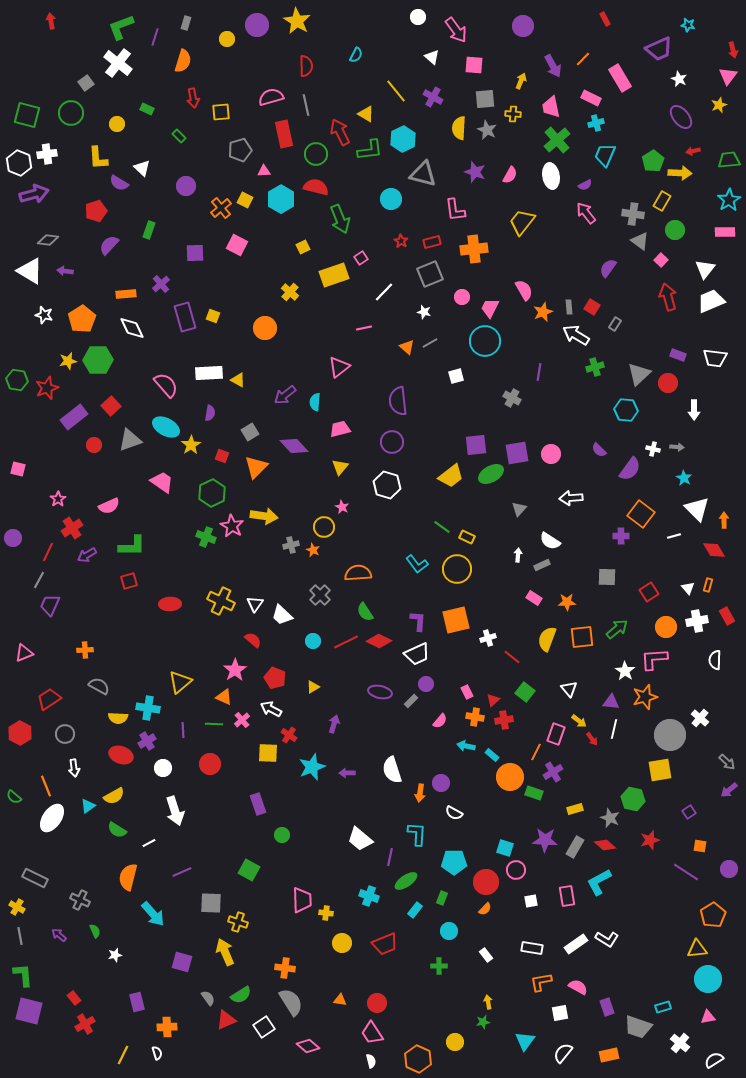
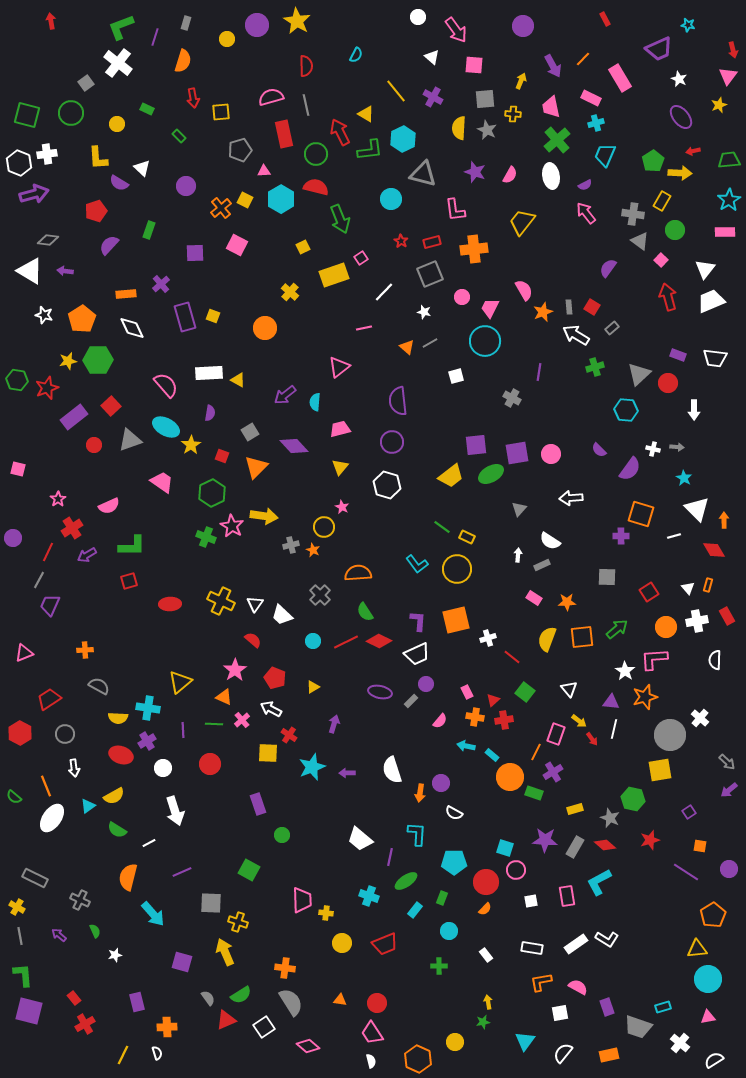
gray rectangle at (615, 324): moved 3 px left, 4 px down; rotated 16 degrees clockwise
orange square at (641, 514): rotated 20 degrees counterclockwise
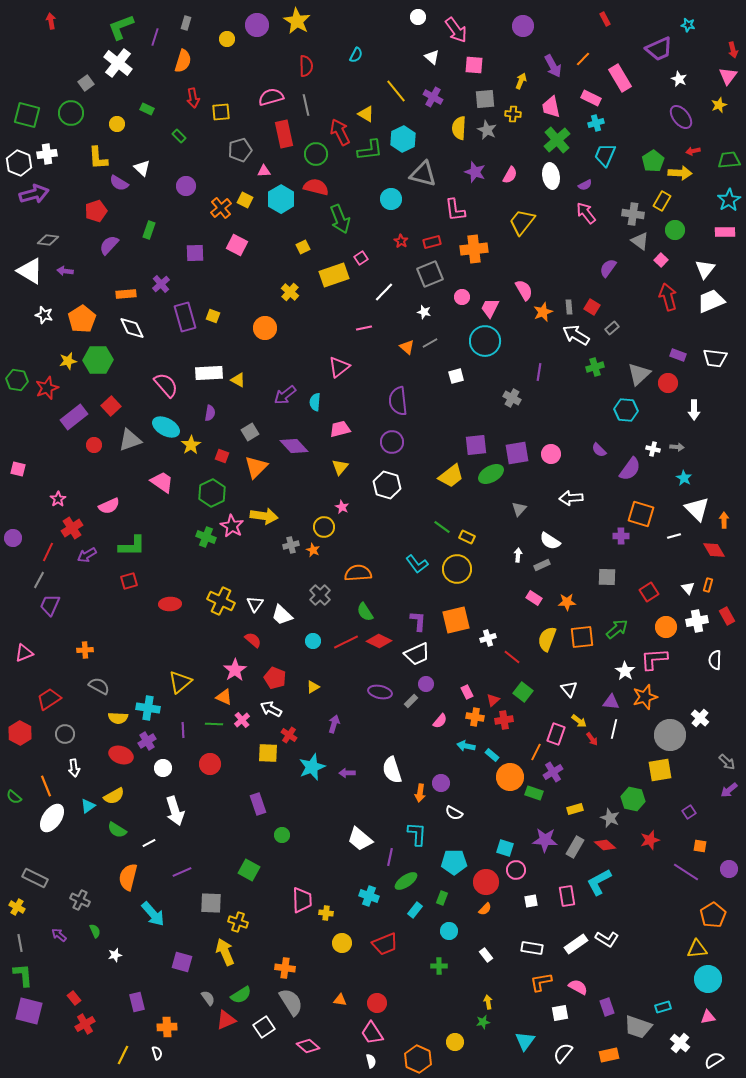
green square at (525, 692): moved 2 px left
gray line at (20, 936): moved 7 px down
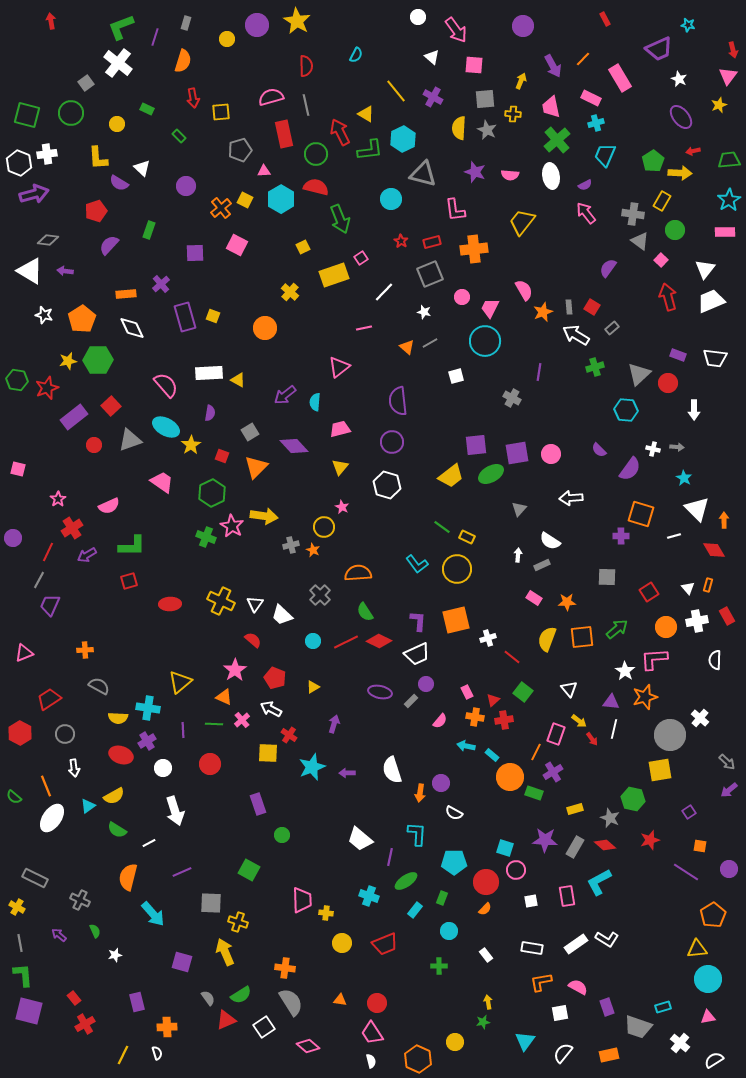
pink semicircle at (510, 175): rotated 66 degrees clockwise
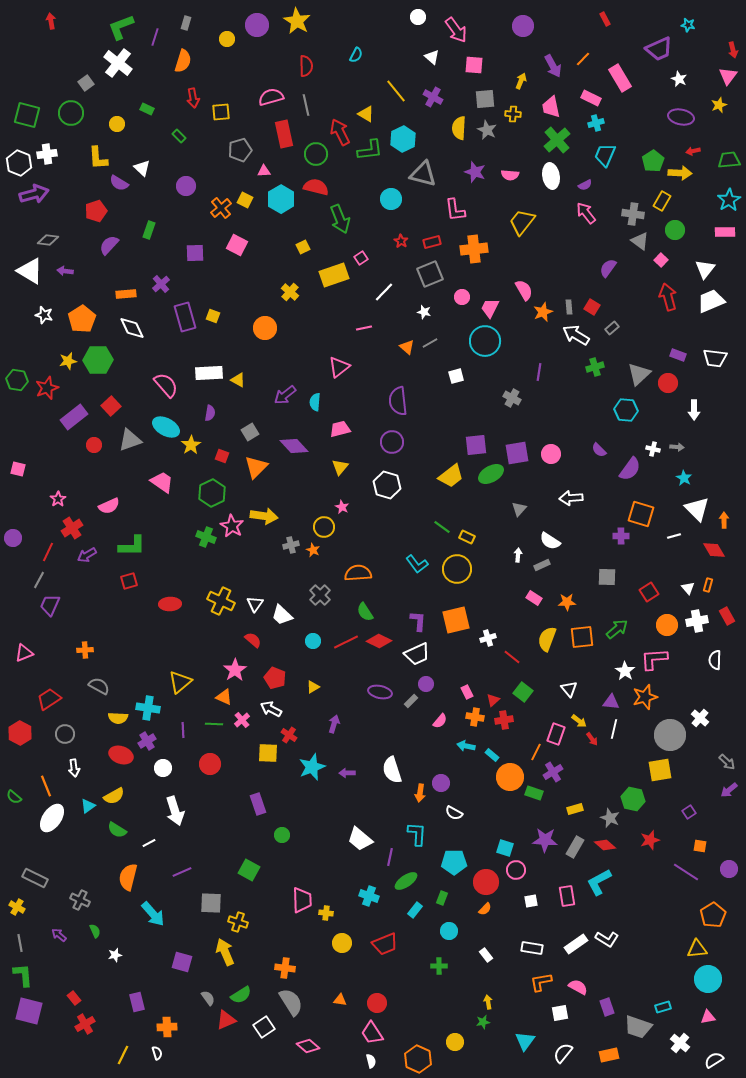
purple ellipse at (681, 117): rotated 40 degrees counterclockwise
orange circle at (666, 627): moved 1 px right, 2 px up
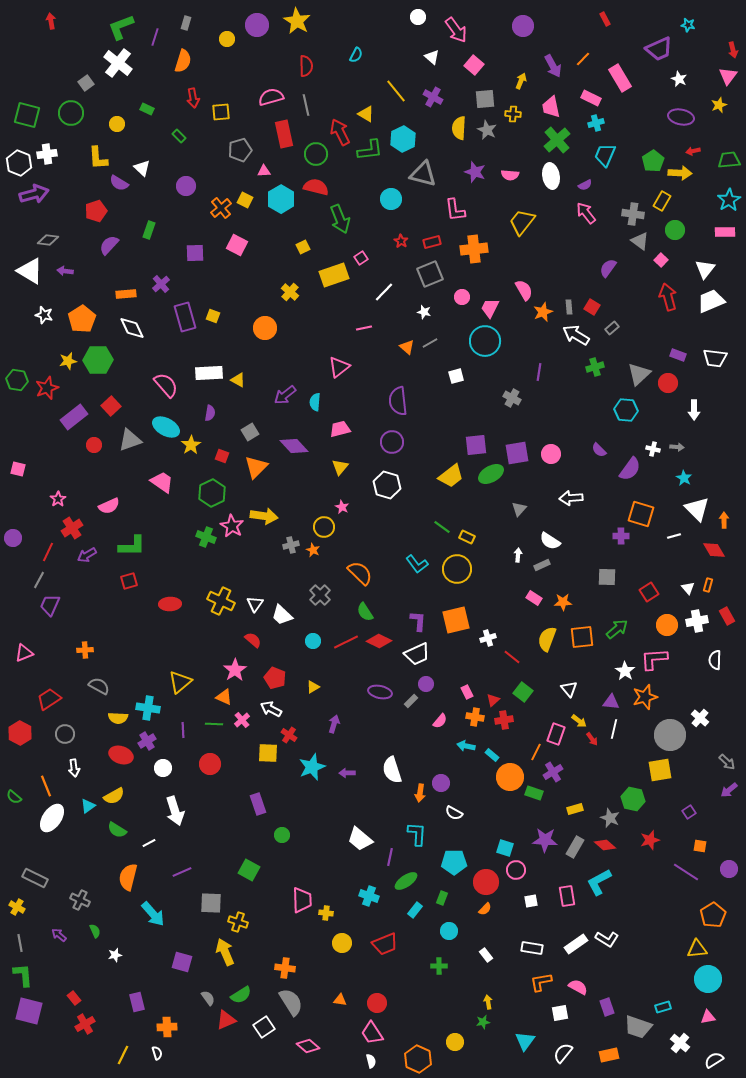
pink square at (474, 65): rotated 36 degrees clockwise
orange semicircle at (358, 573): moved 2 px right; rotated 48 degrees clockwise
orange star at (567, 602): moved 4 px left
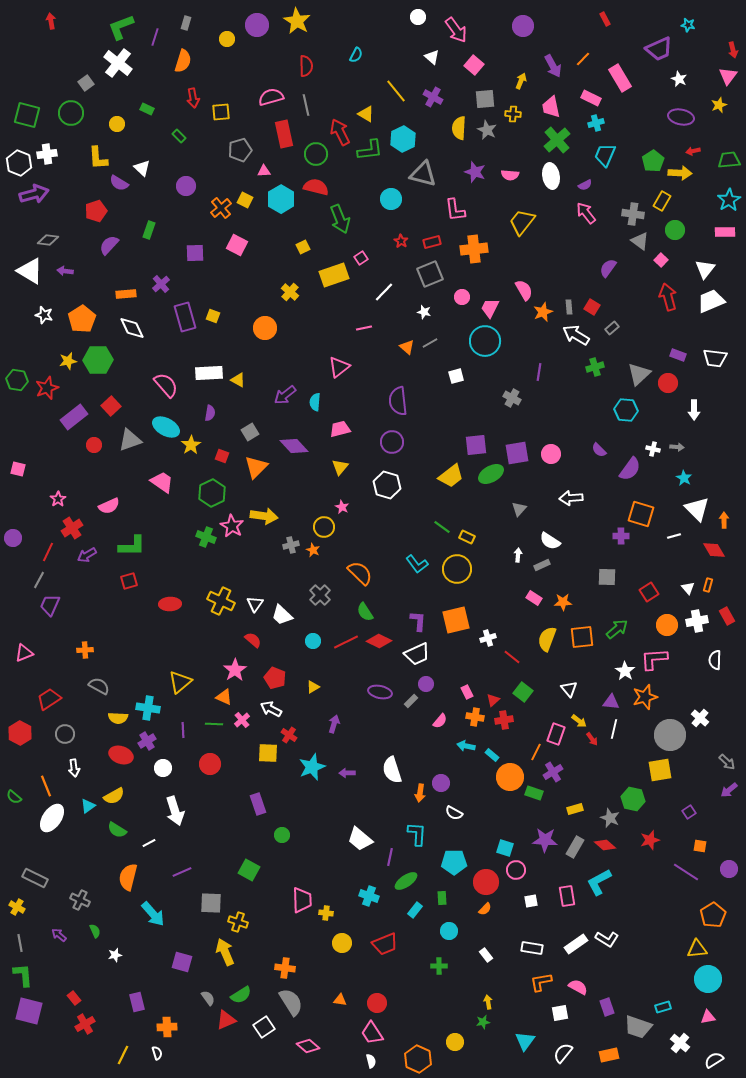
green rectangle at (442, 898): rotated 24 degrees counterclockwise
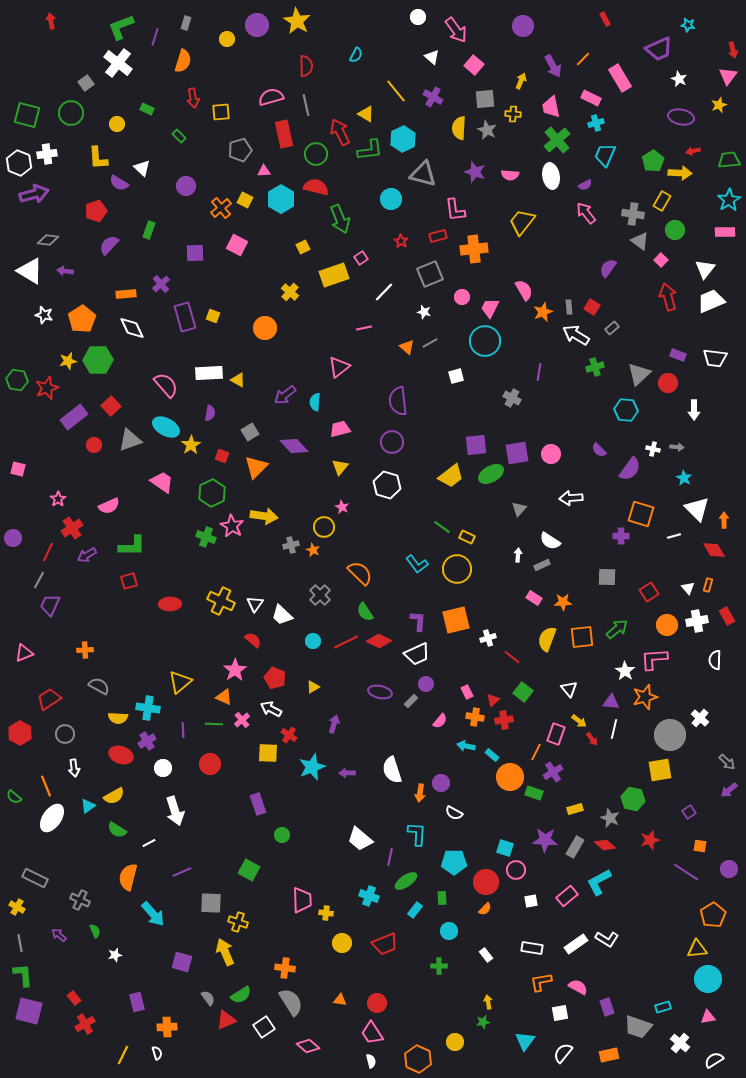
red rectangle at (432, 242): moved 6 px right, 6 px up
pink rectangle at (567, 896): rotated 60 degrees clockwise
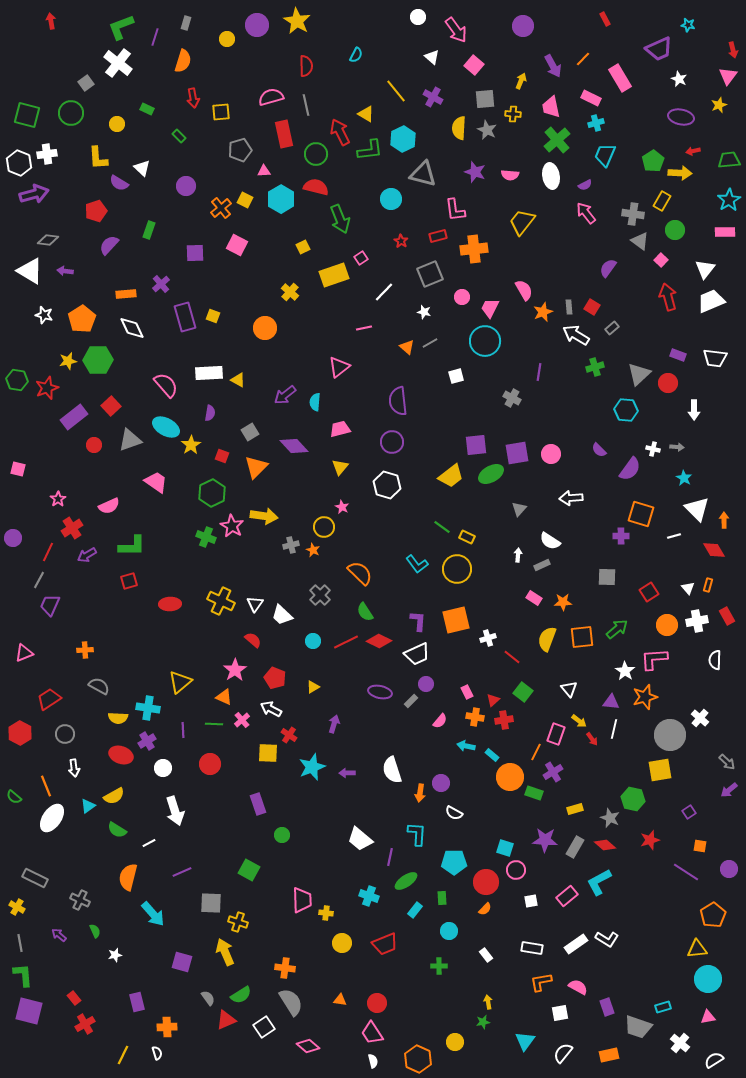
pink trapezoid at (162, 482): moved 6 px left
white semicircle at (371, 1061): moved 2 px right
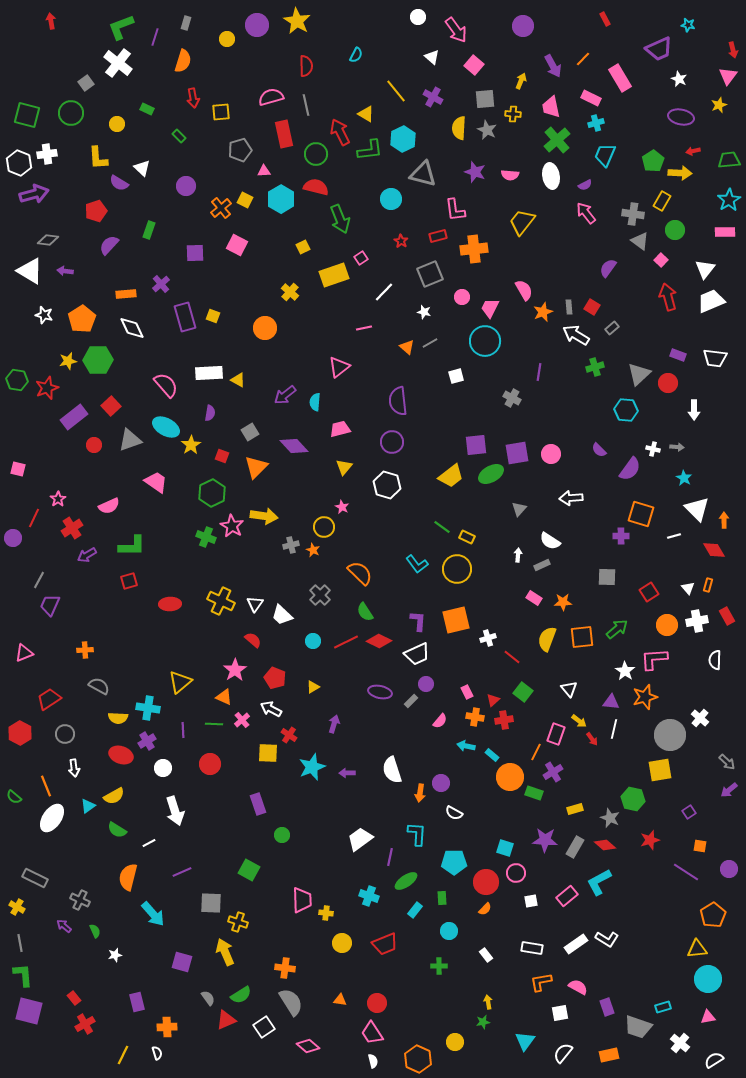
yellow triangle at (340, 467): moved 4 px right
red line at (48, 552): moved 14 px left, 34 px up
white trapezoid at (360, 839): rotated 104 degrees clockwise
pink circle at (516, 870): moved 3 px down
purple arrow at (59, 935): moved 5 px right, 9 px up
